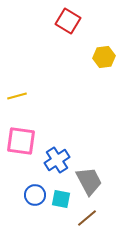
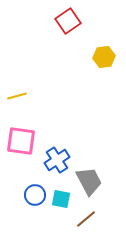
red square: rotated 25 degrees clockwise
brown line: moved 1 px left, 1 px down
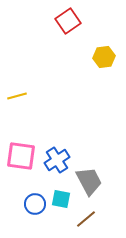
pink square: moved 15 px down
blue circle: moved 9 px down
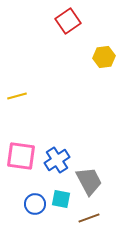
brown line: moved 3 px right, 1 px up; rotated 20 degrees clockwise
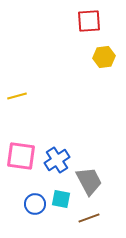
red square: moved 21 px right; rotated 30 degrees clockwise
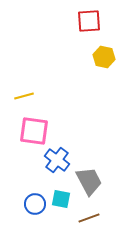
yellow hexagon: rotated 20 degrees clockwise
yellow line: moved 7 px right
pink square: moved 13 px right, 25 px up
blue cross: rotated 20 degrees counterclockwise
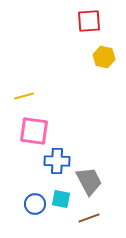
blue cross: moved 1 px down; rotated 35 degrees counterclockwise
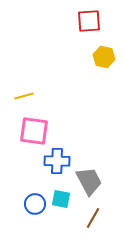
brown line: moved 4 px right; rotated 40 degrees counterclockwise
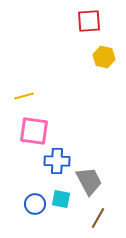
brown line: moved 5 px right
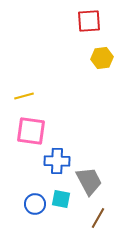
yellow hexagon: moved 2 px left, 1 px down; rotated 20 degrees counterclockwise
pink square: moved 3 px left
